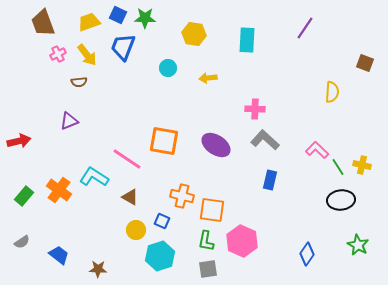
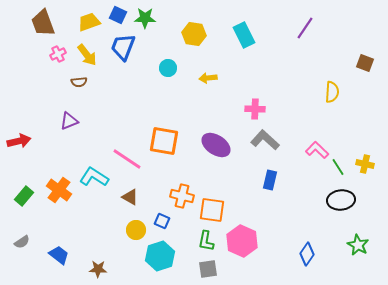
cyan rectangle at (247, 40): moved 3 px left, 5 px up; rotated 30 degrees counterclockwise
yellow cross at (362, 165): moved 3 px right, 1 px up
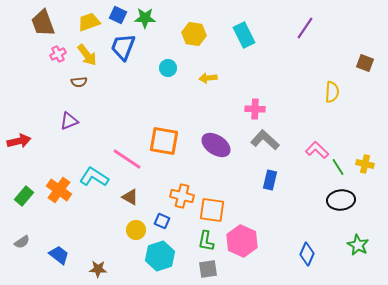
blue diamond at (307, 254): rotated 10 degrees counterclockwise
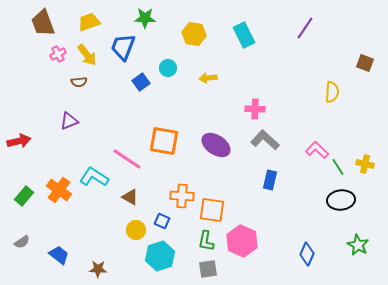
blue square at (118, 15): moved 23 px right, 67 px down; rotated 30 degrees clockwise
orange cross at (182, 196): rotated 10 degrees counterclockwise
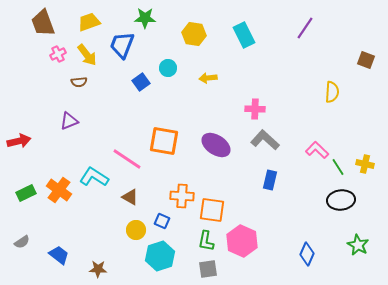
blue trapezoid at (123, 47): moved 1 px left, 2 px up
brown square at (365, 63): moved 1 px right, 3 px up
green rectangle at (24, 196): moved 2 px right, 3 px up; rotated 24 degrees clockwise
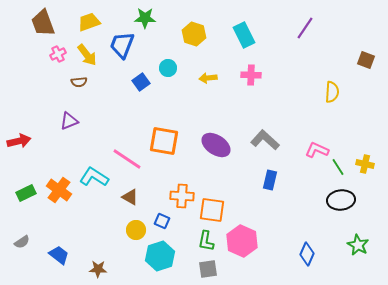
yellow hexagon at (194, 34): rotated 10 degrees clockwise
pink cross at (255, 109): moved 4 px left, 34 px up
pink L-shape at (317, 150): rotated 20 degrees counterclockwise
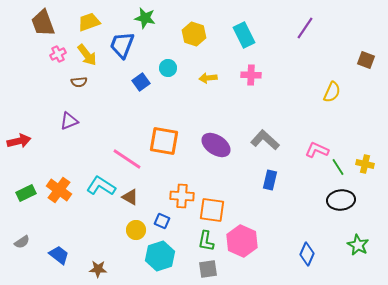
green star at (145, 18): rotated 10 degrees clockwise
yellow semicircle at (332, 92): rotated 20 degrees clockwise
cyan L-shape at (94, 177): moved 7 px right, 9 px down
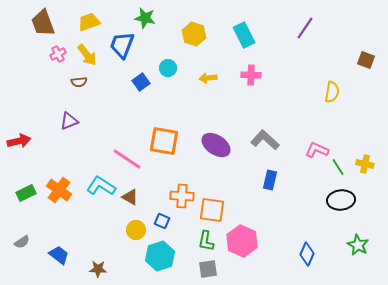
yellow semicircle at (332, 92): rotated 15 degrees counterclockwise
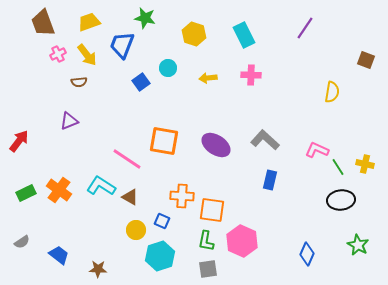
red arrow at (19, 141): rotated 40 degrees counterclockwise
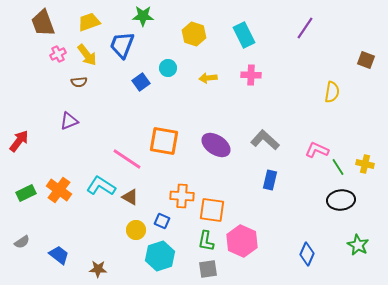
green star at (145, 18): moved 2 px left, 2 px up; rotated 10 degrees counterclockwise
